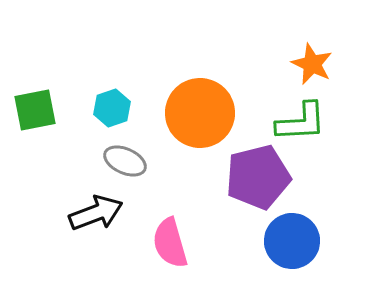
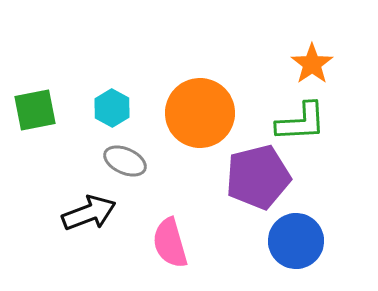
orange star: rotated 12 degrees clockwise
cyan hexagon: rotated 12 degrees counterclockwise
black arrow: moved 7 px left
blue circle: moved 4 px right
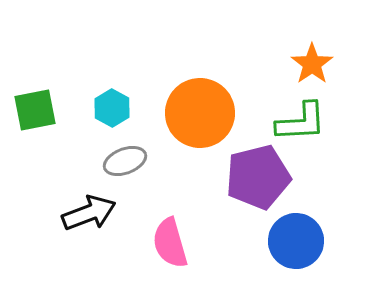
gray ellipse: rotated 45 degrees counterclockwise
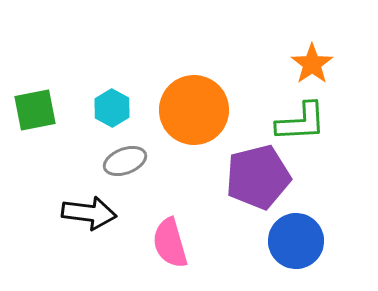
orange circle: moved 6 px left, 3 px up
black arrow: rotated 28 degrees clockwise
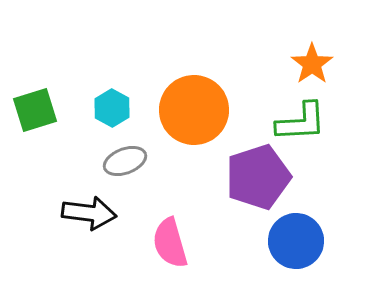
green square: rotated 6 degrees counterclockwise
purple pentagon: rotated 4 degrees counterclockwise
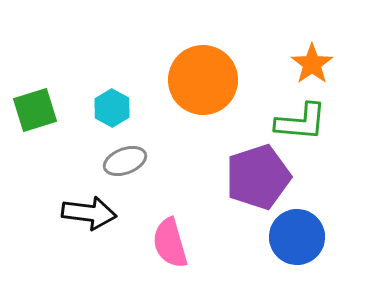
orange circle: moved 9 px right, 30 px up
green L-shape: rotated 8 degrees clockwise
blue circle: moved 1 px right, 4 px up
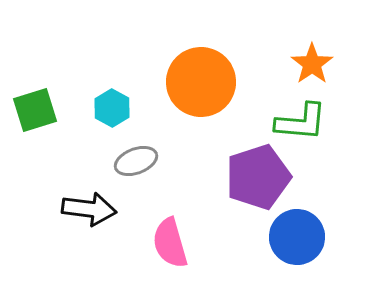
orange circle: moved 2 px left, 2 px down
gray ellipse: moved 11 px right
black arrow: moved 4 px up
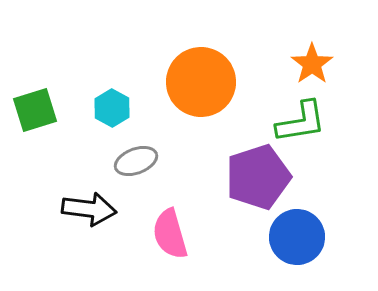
green L-shape: rotated 14 degrees counterclockwise
pink semicircle: moved 9 px up
